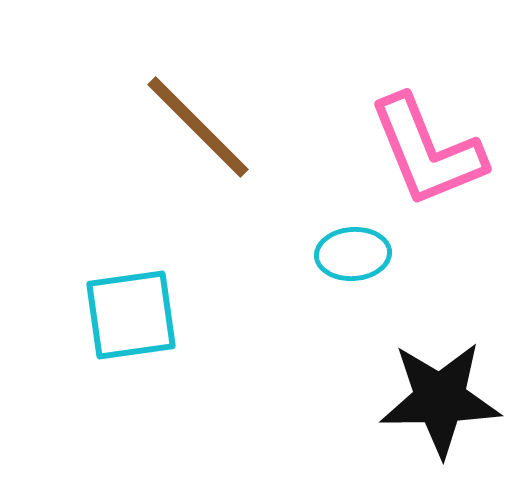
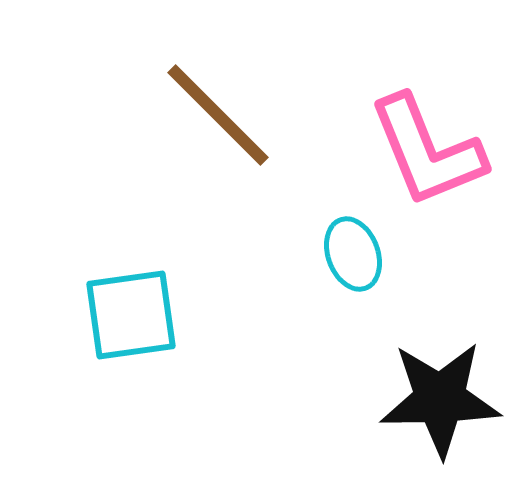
brown line: moved 20 px right, 12 px up
cyan ellipse: rotated 74 degrees clockwise
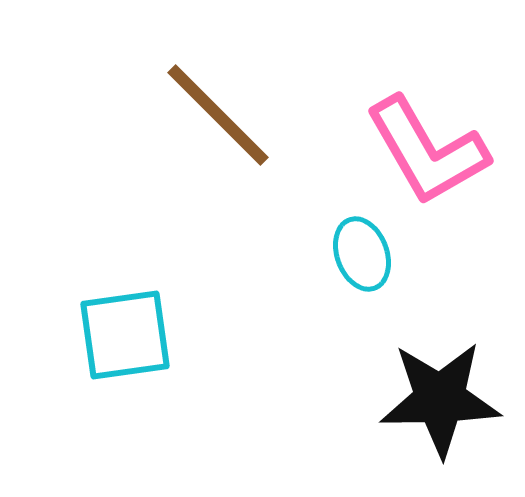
pink L-shape: rotated 8 degrees counterclockwise
cyan ellipse: moved 9 px right
cyan square: moved 6 px left, 20 px down
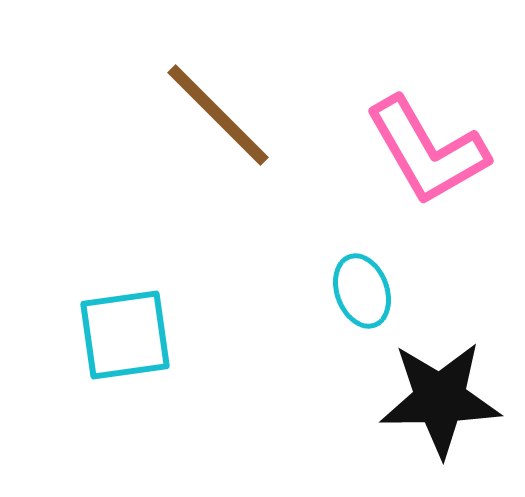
cyan ellipse: moved 37 px down
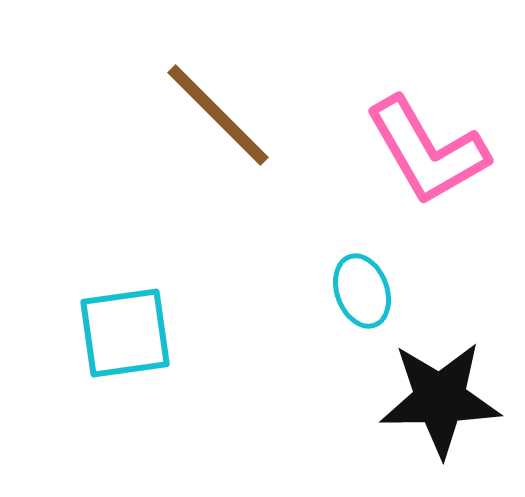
cyan square: moved 2 px up
